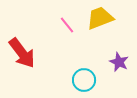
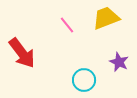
yellow trapezoid: moved 6 px right
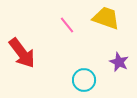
yellow trapezoid: rotated 40 degrees clockwise
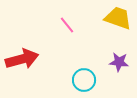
yellow trapezoid: moved 12 px right
red arrow: moved 6 px down; rotated 68 degrees counterclockwise
purple star: rotated 18 degrees counterclockwise
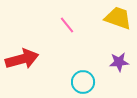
purple star: rotated 12 degrees counterclockwise
cyan circle: moved 1 px left, 2 px down
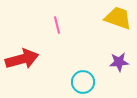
pink line: moved 10 px left; rotated 24 degrees clockwise
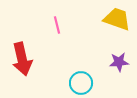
yellow trapezoid: moved 1 px left, 1 px down
red arrow: rotated 92 degrees clockwise
cyan circle: moved 2 px left, 1 px down
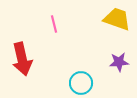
pink line: moved 3 px left, 1 px up
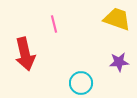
red arrow: moved 3 px right, 5 px up
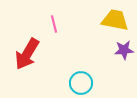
yellow trapezoid: moved 2 px left, 1 px down; rotated 8 degrees counterclockwise
red arrow: moved 2 px right; rotated 44 degrees clockwise
purple star: moved 5 px right, 12 px up
